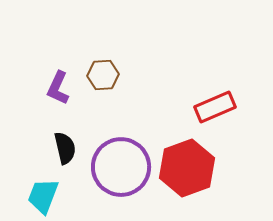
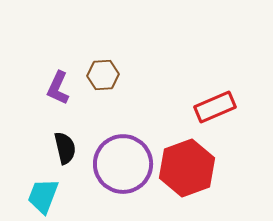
purple circle: moved 2 px right, 3 px up
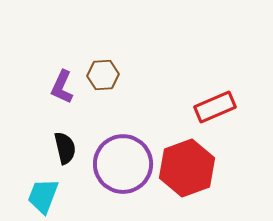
purple L-shape: moved 4 px right, 1 px up
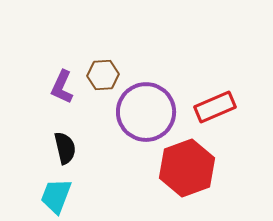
purple circle: moved 23 px right, 52 px up
cyan trapezoid: moved 13 px right
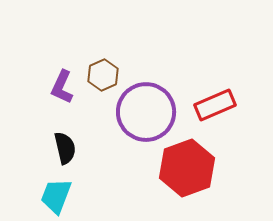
brown hexagon: rotated 20 degrees counterclockwise
red rectangle: moved 2 px up
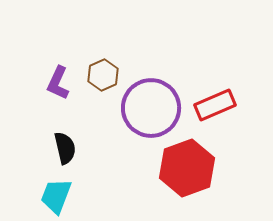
purple L-shape: moved 4 px left, 4 px up
purple circle: moved 5 px right, 4 px up
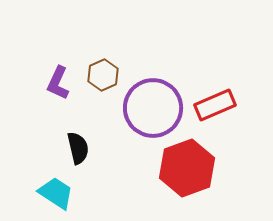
purple circle: moved 2 px right
black semicircle: moved 13 px right
cyan trapezoid: moved 3 px up; rotated 102 degrees clockwise
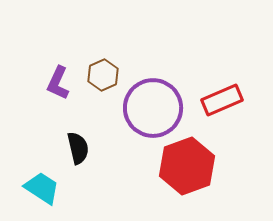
red rectangle: moved 7 px right, 5 px up
red hexagon: moved 2 px up
cyan trapezoid: moved 14 px left, 5 px up
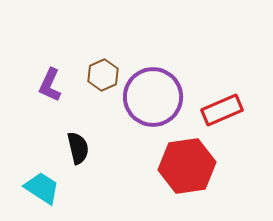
purple L-shape: moved 8 px left, 2 px down
red rectangle: moved 10 px down
purple circle: moved 11 px up
red hexagon: rotated 12 degrees clockwise
